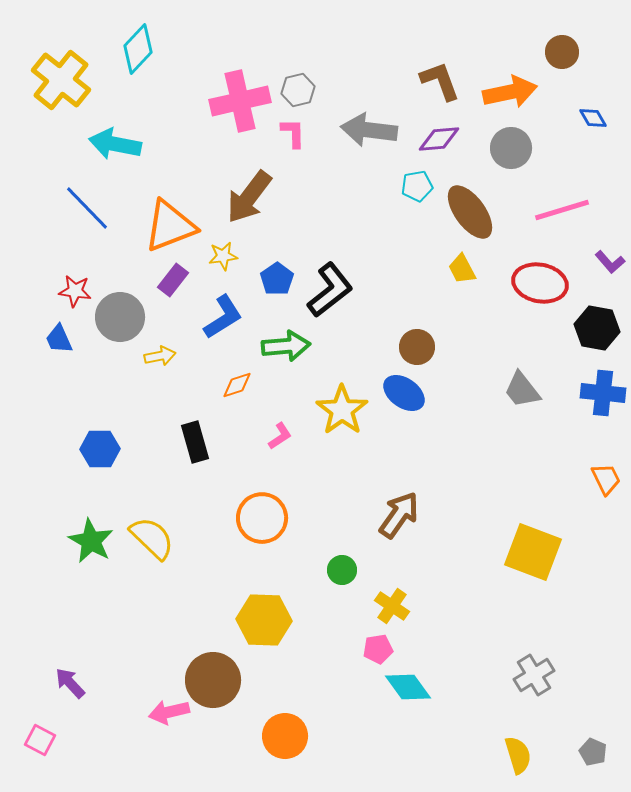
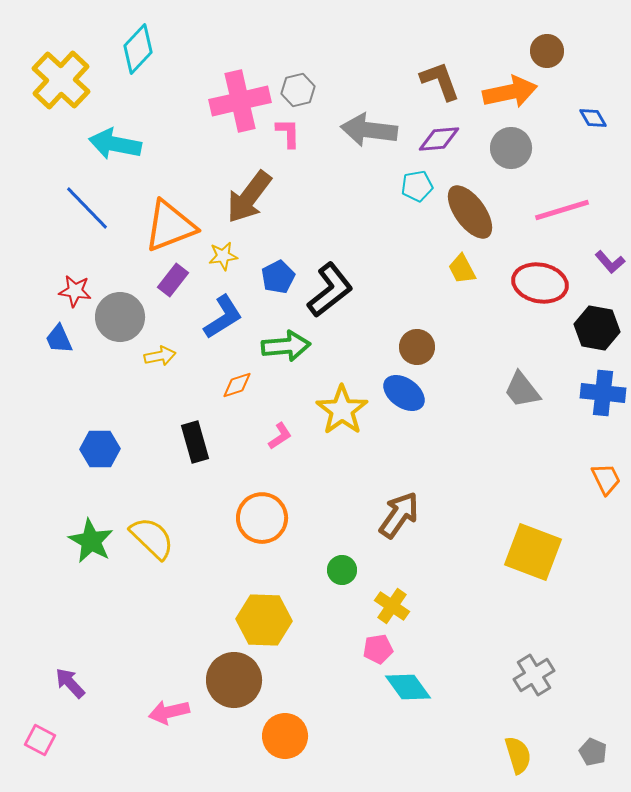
brown circle at (562, 52): moved 15 px left, 1 px up
yellow cross at (61, 80): rotated 4 degrees clockwise
pink L-shape at (293, 133): moved 5 px left
blue pentagon at (277, 279): moved 1 px right, 2 px up; rotated 8 degrees clockwise
brown circle at (213, 680): moved 21 px right
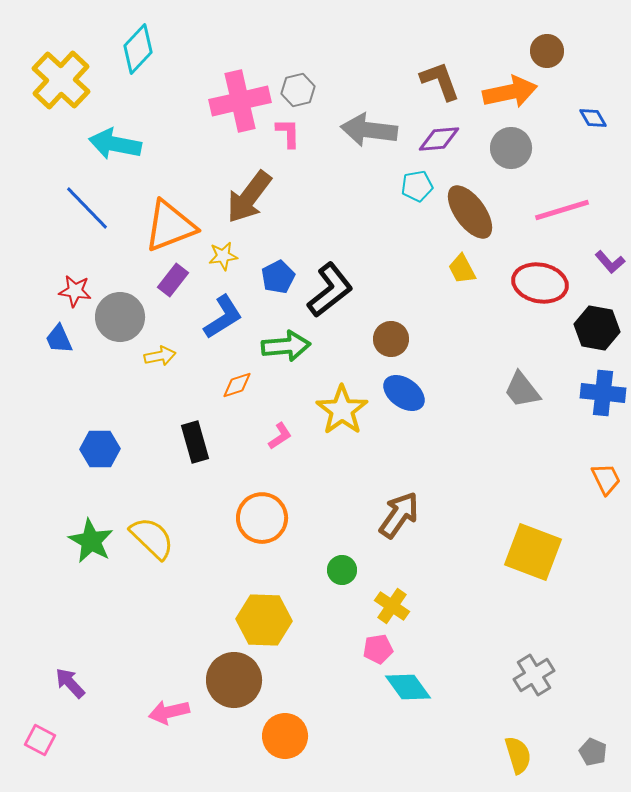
brown circle at (417, 347): moved 26 px left, 8 px up
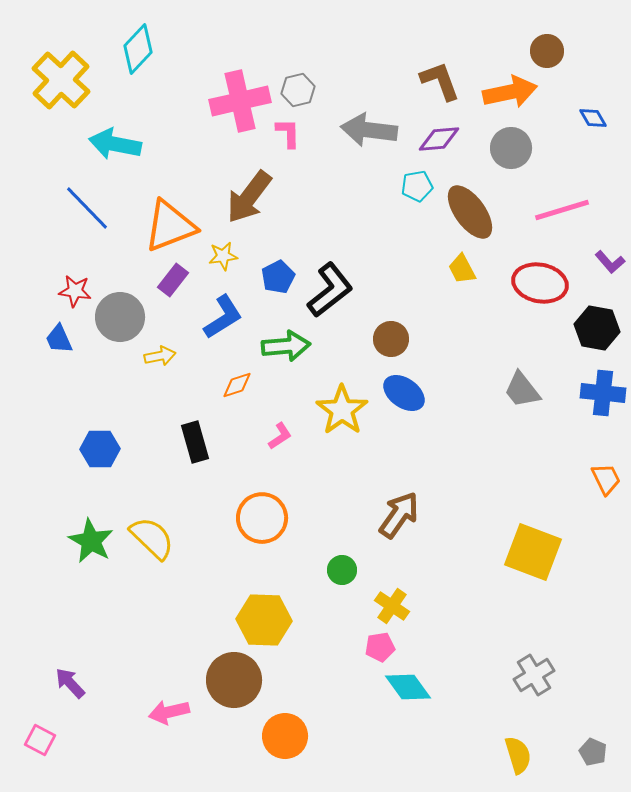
pink pentagon at (378, 649): moved 2 px right, 2 px up
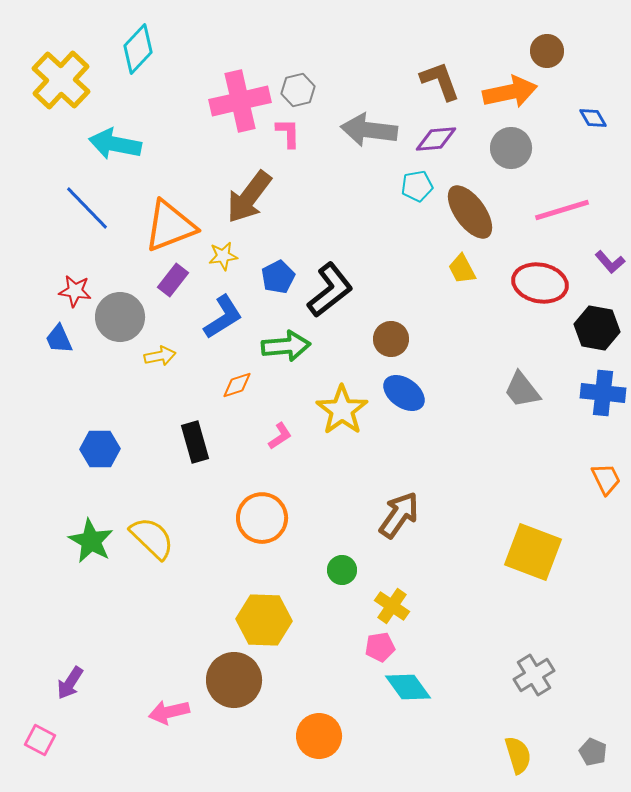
purple diamond at (439, 139): moved 3 px left
purple arrow at (70, 683): rotated 104 degrees counterclockwise
orange circle at (285, 736): moved 34 px right
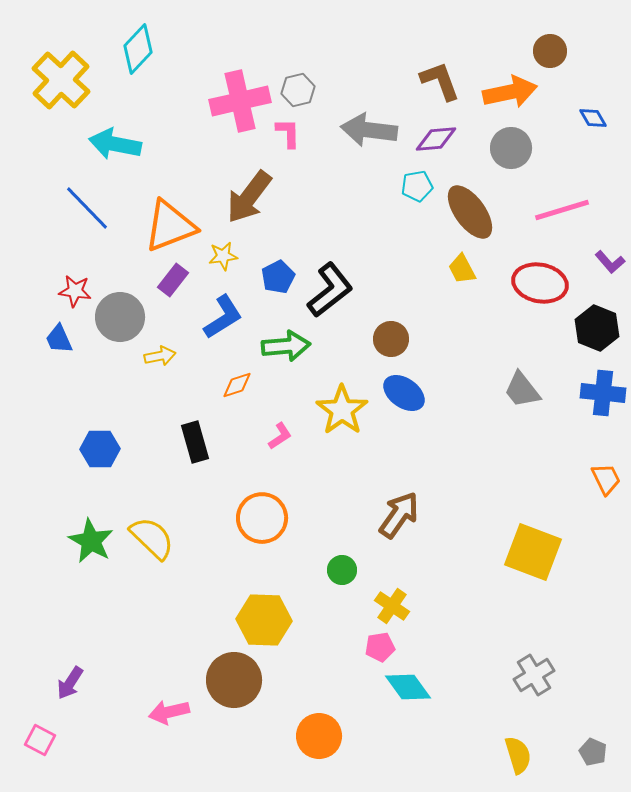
brown circle at (547, 51): moved 3 px right
black hexagon at (597, 328): rotated 12 degrees clockwise
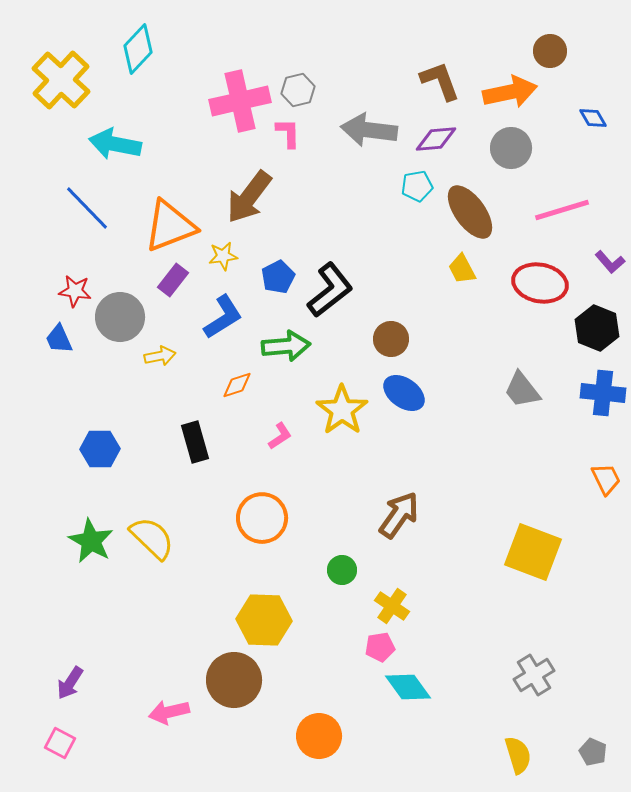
pink square at (40, 740): moved 20 px right, 3 px down
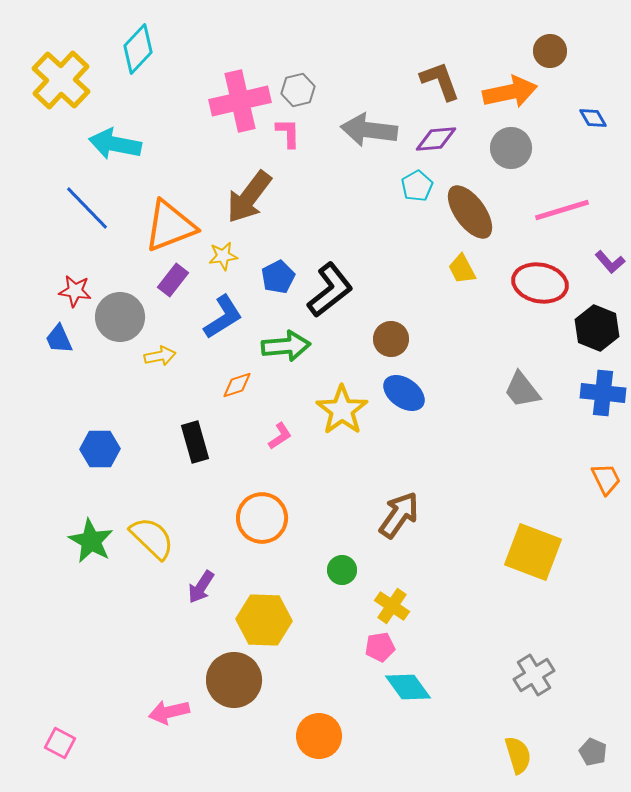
cyan pentagon at (417, 186): rotated 20 degrees counterclockwise
purple arrow at (70, 683): moved 131 px right, 96 px up
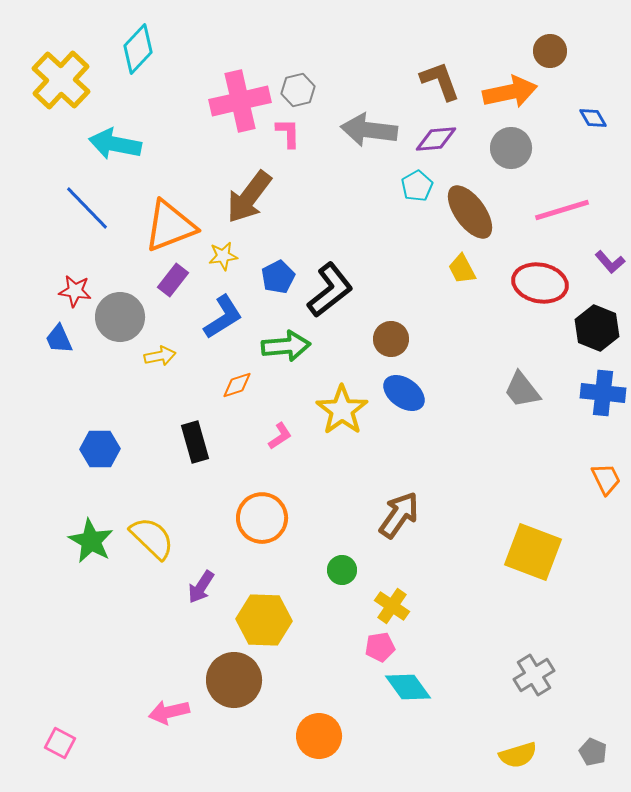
yellow semicircle at (518, 755): rotated 90 degrees clockwise
